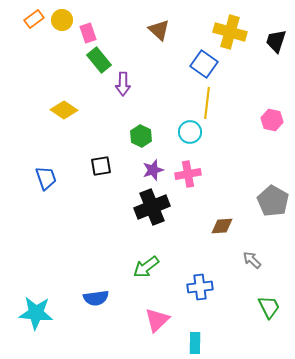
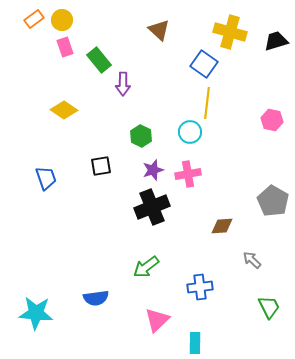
pink rectangle: moved 23 px left, 14 px down
black trapezoid: rotated 55 degrees clockwise
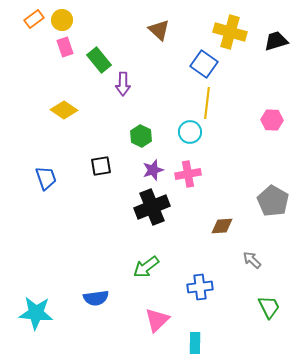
pink hexagon: rotated 10 degrees counterclockwise
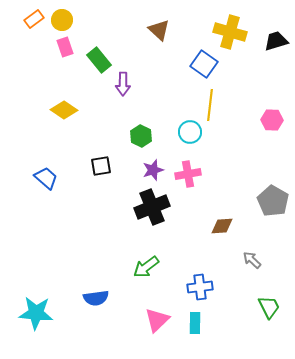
yellow line: moved 3 px right, 2 px down
blue trapezoid: rotated 30 degrees counterclockwise
cyan rectangle: moved 20 px up
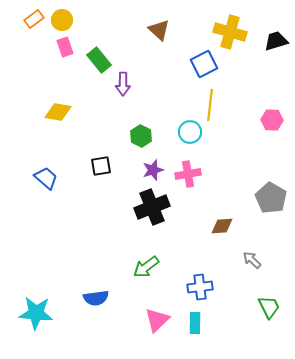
blue square: rotated 28 degrees clockwise
yellow diamond: moved 6 px left, 2 px down; rotated 24 degrees counterclockwise
gray pentagon: moved 2 px left, 3 px up
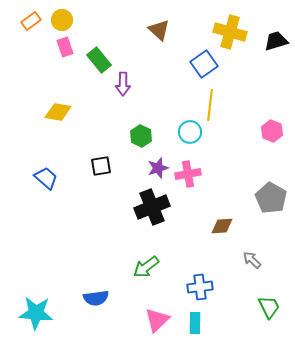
orange rectangle: moved 3 px left, 2 px down
blue square: rotated 8 degrees counterclockwise
pink hexagon: moved 11 px down; rotated 20 degrees clockwise
purple star: moved 5 px right, 2 px up
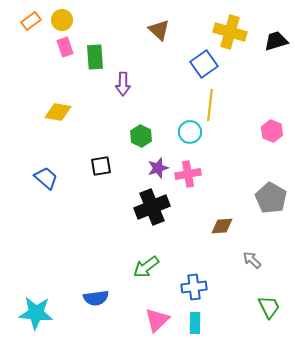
green rectangle: moved 4 px left, 3 px up; rotated 35 degrees clockwise
blue cross: moved 6 px left
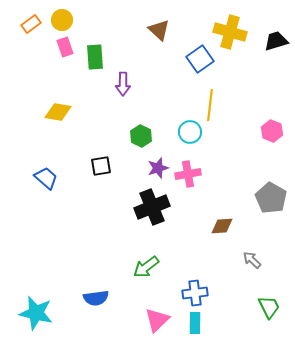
orange rectangle: moved 3 px down
blue square: moved 4 px left, 5 px up
blue cross: moved 1 px right, 6 px down
cyan star: rotated 8 degrees clockwise
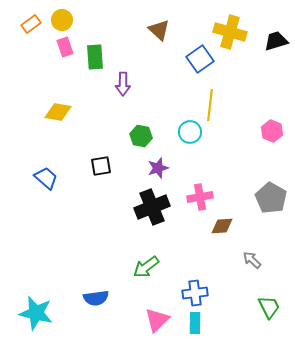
green hexagon: rotated 15 degrees counterclockwise
pink cross: moved 12 px right, 23 px down
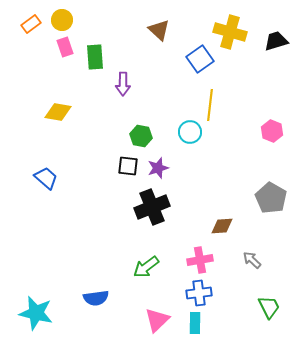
black square: moved 27 px right; rotated 15 degrees clockwise
pink cross: moved 63 px down
blue cross: moved 4 px right
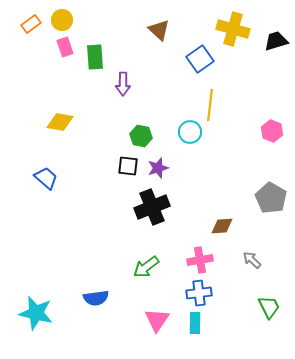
yellow cross: moved 3 px right, 3 px up
yellow diamond: moved 2 px right, 10 px down
pink triangle: rotated 12 degrees counterclockwise
